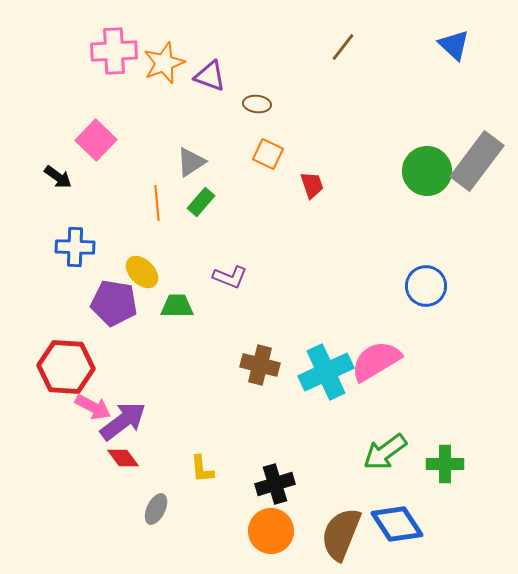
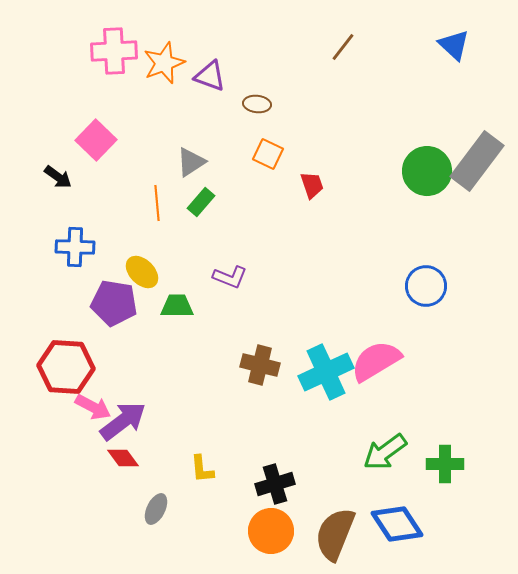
brown semicircle: moved 6 px left
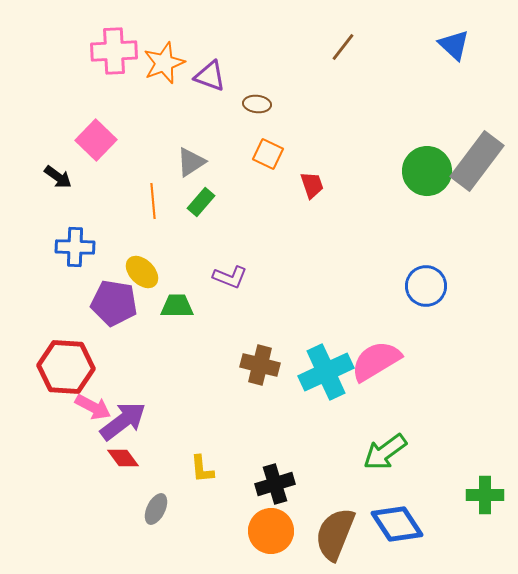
orange line: moved 4 px left, 2 px up
green cross: moved 40 px right, 31 px down
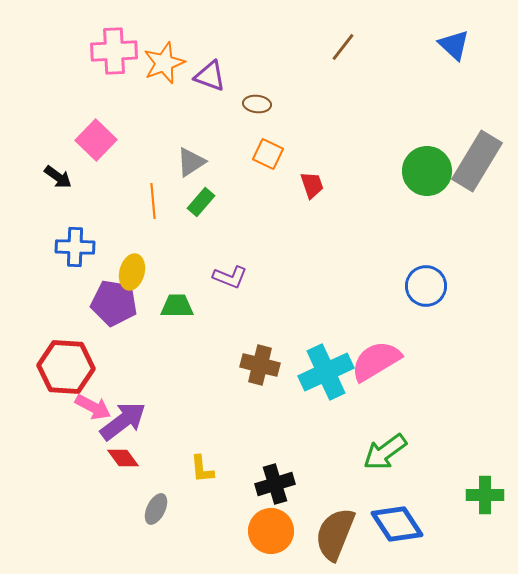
gray rectangle: rotated 6 degrees counterclockwise
yellow ellipse: moved 10 px left; rotated 60 degrees clockwise
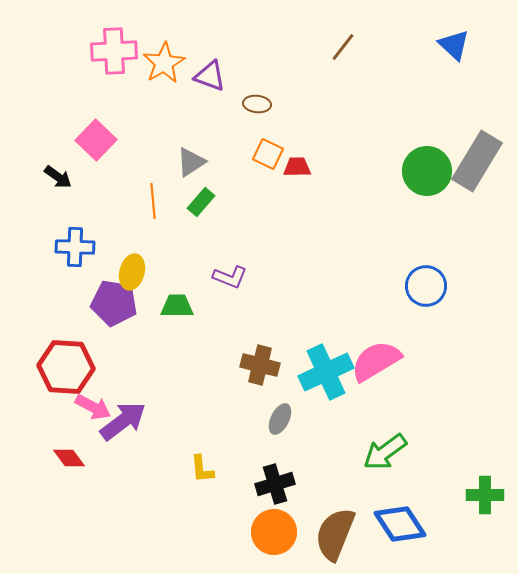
orange star: rotated 9 degrees counterclockwise
red trapezoid: moved 15 px left, 18 px up; rotated 72 degrees counterclockwise
red diamond: moved 54 px left
gray ellipse: moved 124 px right, 90 px up
blue diamond: moved 3 px right
orange circle: moved 3 px right, 1 px down
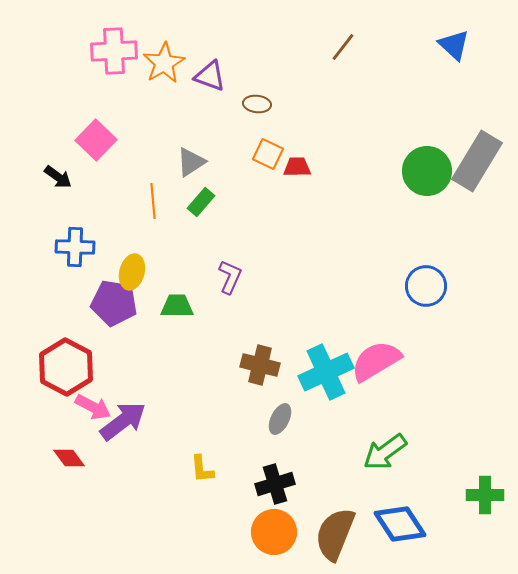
purple L-shape: rotated 88 degrees counterclockwise
red hexagon: rotated 24 degrees clockwise
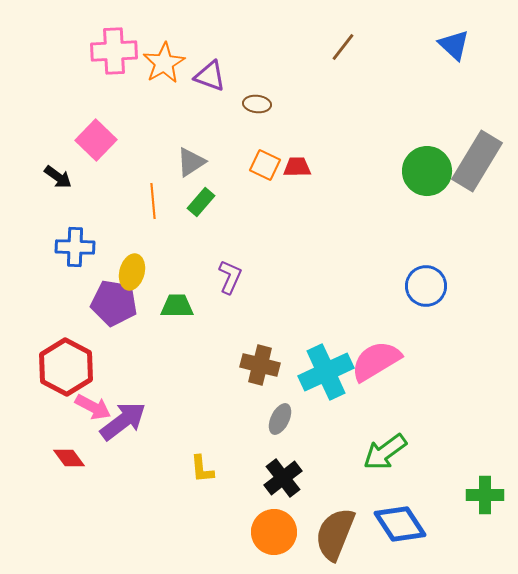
orange square: moved 3 px left, 11 px down
black cross: moved 8 px right, 6 px up; rotated 21 degrees counterclockwise
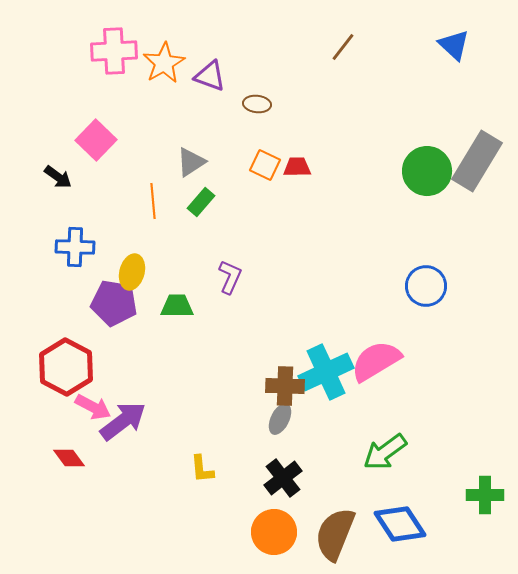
brown cross: moved 25 px right, 21 px down; rotated 12 degrees counterclockwise
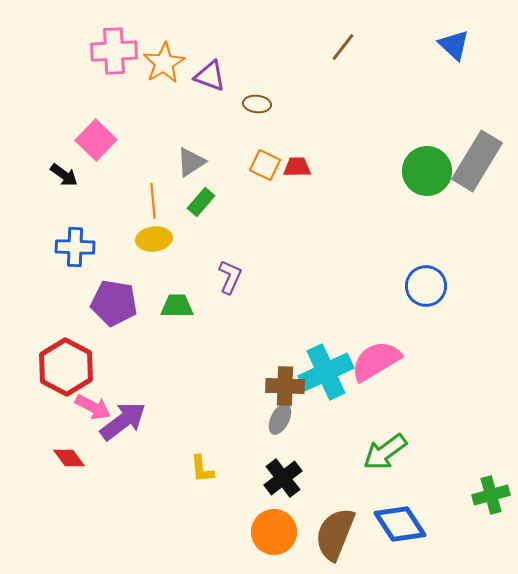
black arrow: moved 6 px right, 2 px up
yellow ellipse: moved 22 px right, 33 px up; rotated 68 degrees clockwise
green cross: moved 6 px right; rotated 15 degrees counterclockwise
